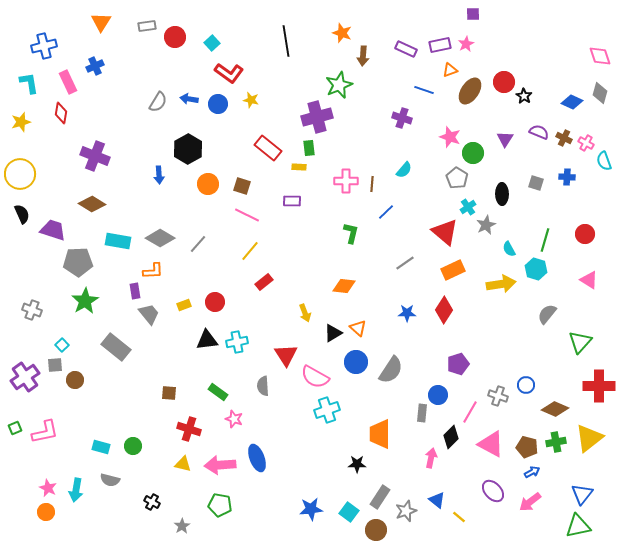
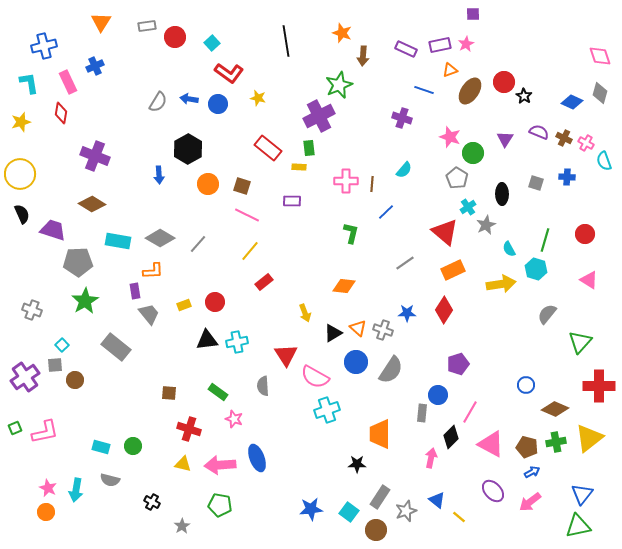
yellow star at (251, 100): moved 7 px right, 2 px up
purple cross at (317, 117): moved 2 px right, 1 px up; rotated 12 degrees counterclockwise
gray cross at (498, 396): moved 115 px left, 66 px up
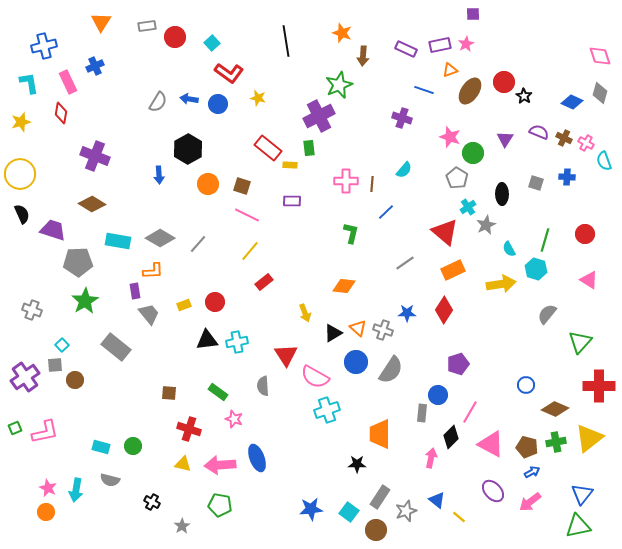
yellow rectangle at (299, 167): moved 9 px left, 2 px up
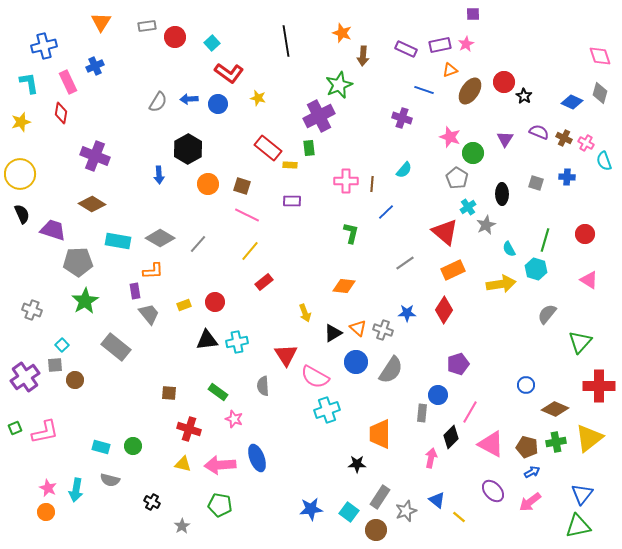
blue arrow at (189, 99): rotated 12 degrees counterclockwise
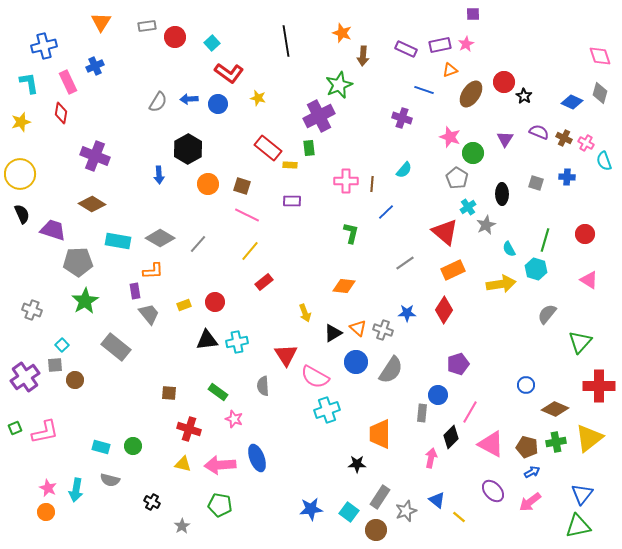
brown ellipse at (470, 91): moved 1 px right, 3 px down
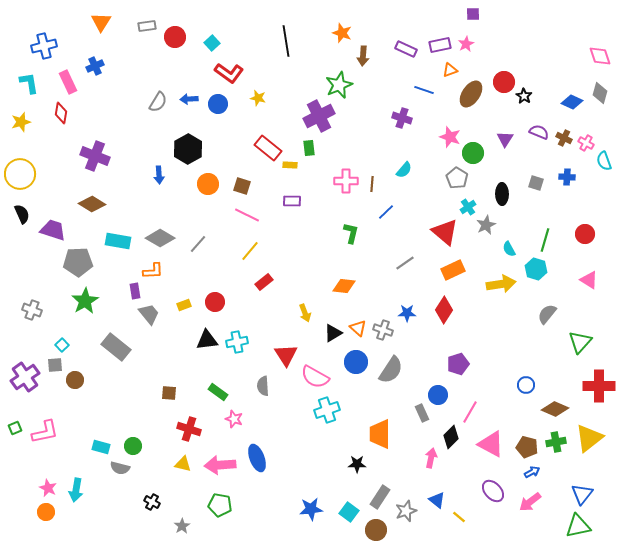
gray rectangle at (422, 413): rotated 30 degrees counterclockwise
gray semicircle at (110, 480): moved 10 px right, 12 px up
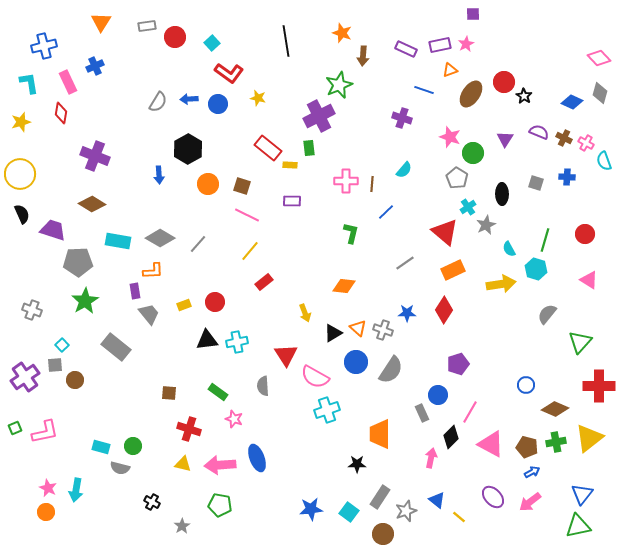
pink diamond at (600, 56): moved 1 px left, 2 px down; rotated 25 degrees counterclockwise
purple ellipse at (493, 491): moved 6 px down
brown circle at (376, 530): moved 7 px right, 4 px down
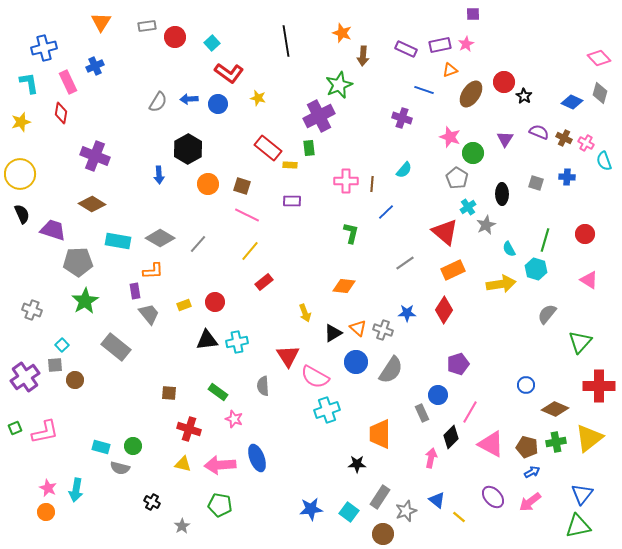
blue cross at (44, 46): moved 2 px down
red triangle at (286, 355): moved 2 px right, 1 px down
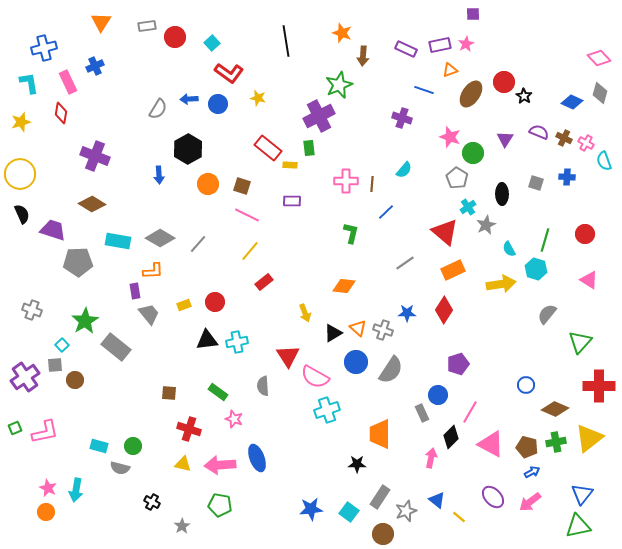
gray semicircle at (158, 102): moved 7 px down
green star at (85, 301): moved 20 px down
cyan rectangle at (101, 447): moved 2 px left, 1 px up
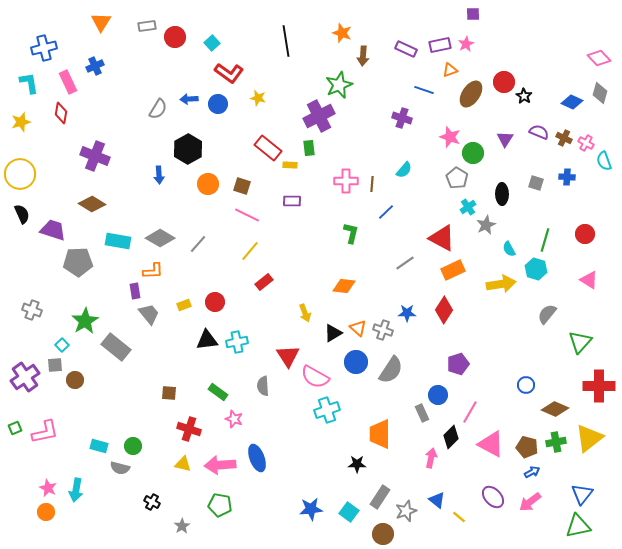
red triangle at (445, 232): moved 3 px left, 6 px down; rotated 12 degrees counterclockwise
